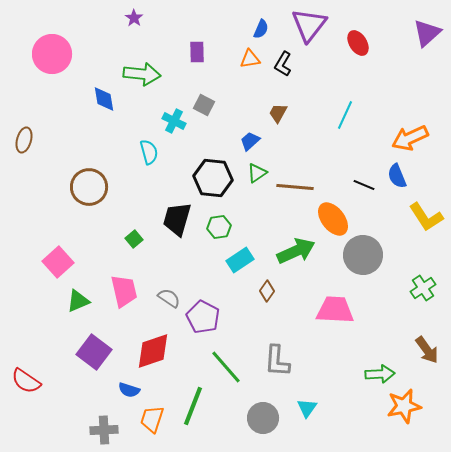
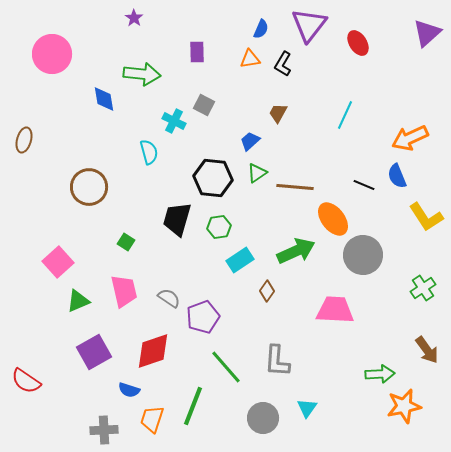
green square at (134, 239): moved 8 px left, 3 px down; rotated 18 degrees counterclockwise
purple pentagon at (203, 317): rotated 24 degrees clockwise
purple square at (94, 352): rotated 24 degrees clockwise
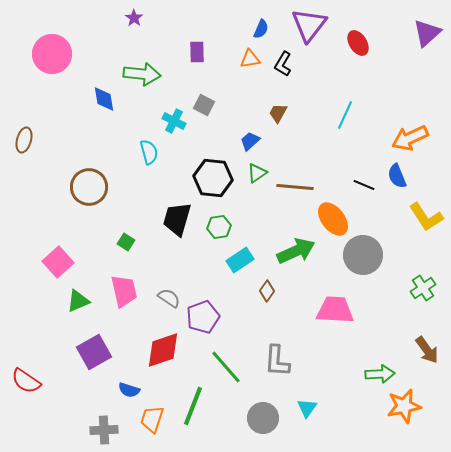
red diamond at (153, 351): moved 10 px right, 1 px up
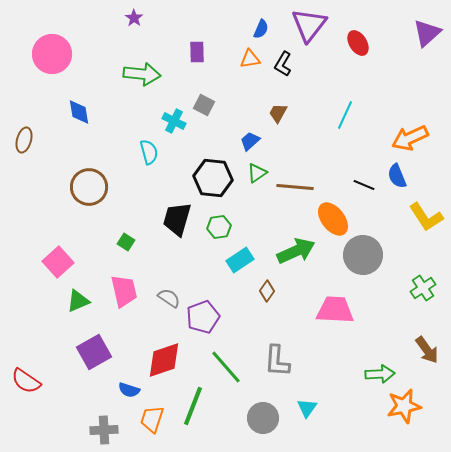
blue diamond at (104, 99): moved 25 px left, 13 px down
red diamond at (163, 350): moved 1 px right, 10 px down
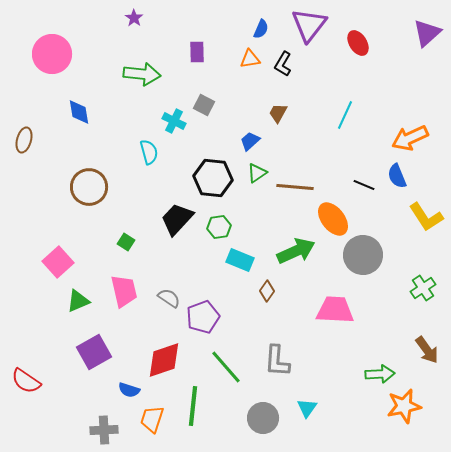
black trapezoid at (177, 219): rotated 27 degrees clockwise
cyan rectangle at (240, 260): rotated 56 degrees clockwise
green line at (193, 406): rotated 15 degrees counterclockwise
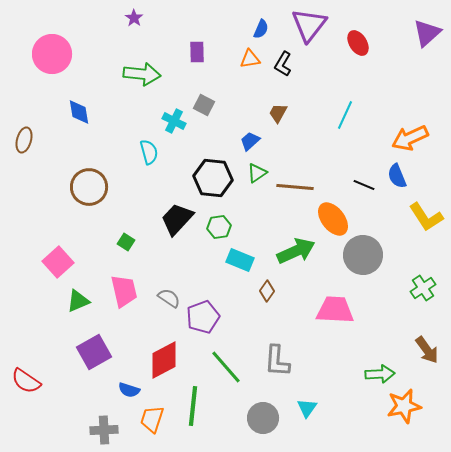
red diamond at (164, 360): rotated 9 degrees counterclockwise
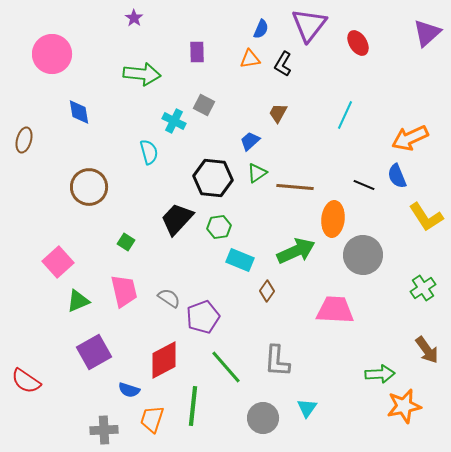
orange ellipse at (333, 219): rotated 44 degrees clockwise
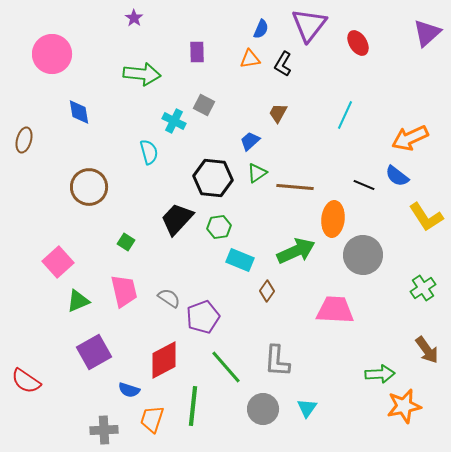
blue semicircle at (397, 176): rotated 30 degrees counterclockwise
gray circle at (263, 418): moved 9 px up
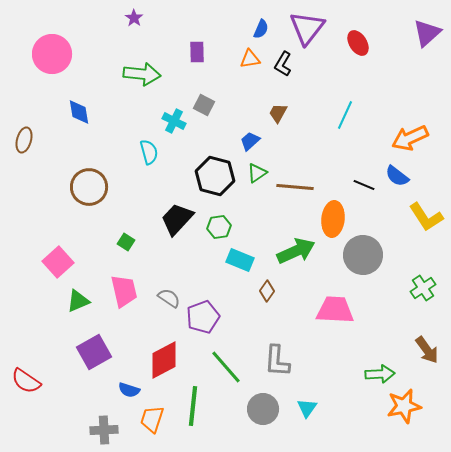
purple triangle at (309, 25): moved 2 px left, 3 px down
black hexagon at (213, 178): moved 2 px right, 2 px up; rotated 9 degrees clockwise
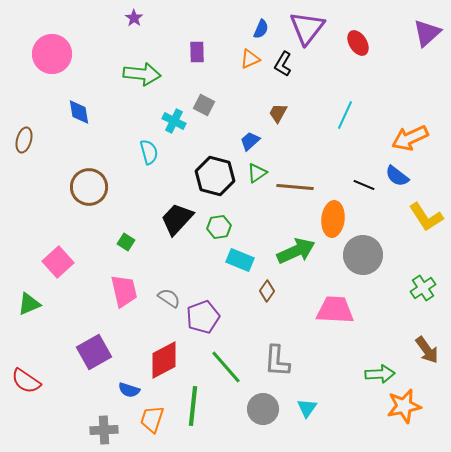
orange triangle at (250, 59): rotated 15 degrees counterclockwise
green triangle at (78, 301): moved 49 px left, 3 px down
